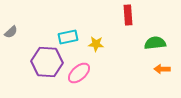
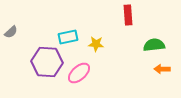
green semicircle: moved 1 px left, 2 px down
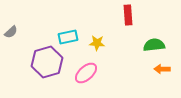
yellow star: moved 1 px right, 1 px up
purple hexagon: rotated 20 degrees counterclockwise
pink ellipse: moved 7 px right
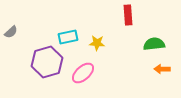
green semicircle: moved 1 px up
pink ellipse: moved 3 px left
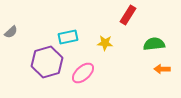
red rectangle: rotated 36 degrees clockwise
yellow star: moved 8 px right
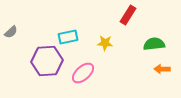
purple hexagon: moved 1 px up; rotated 12 degrees clockwise
